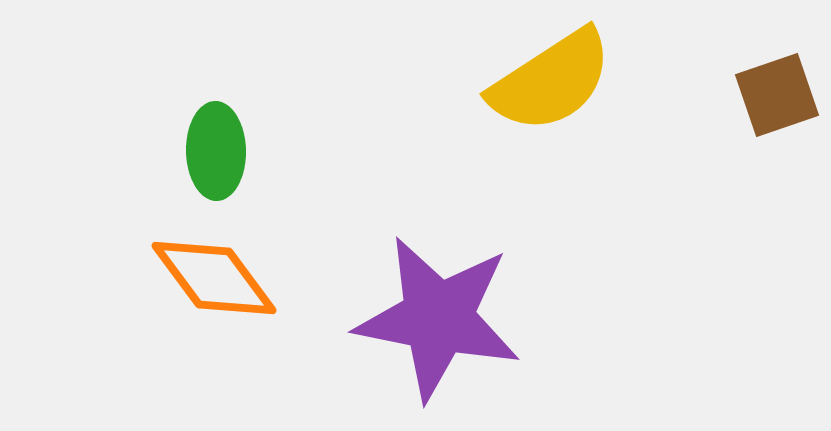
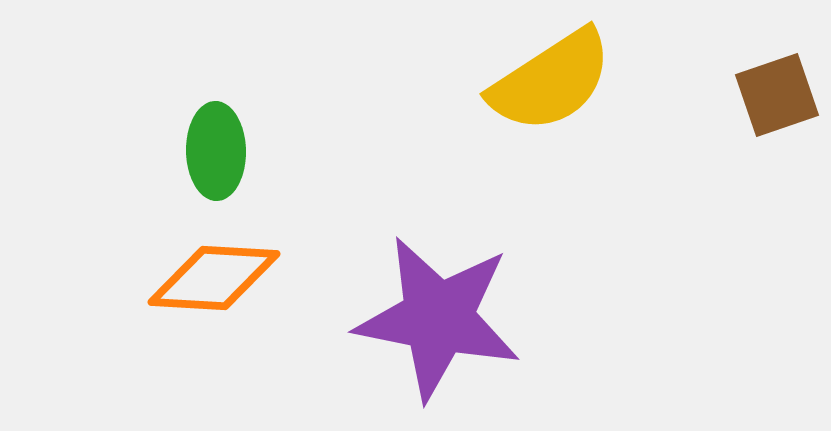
orange diamond: rotated 50 degrees counterclockwise
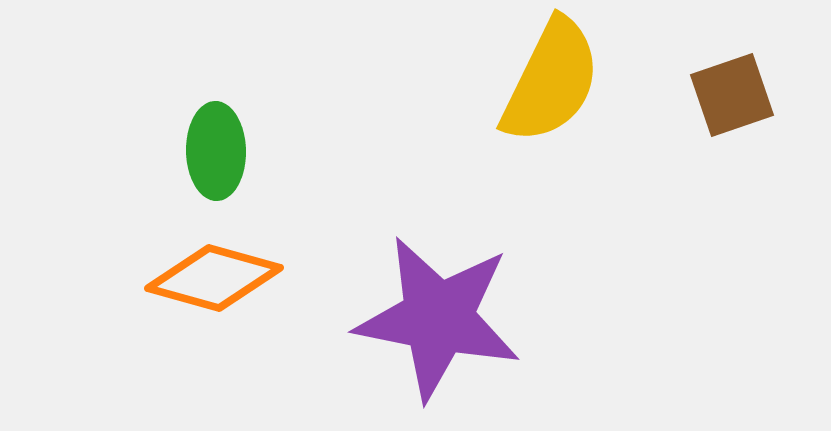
yellow semicircle: rotated 31 degrees counterclockwise
brown square: moved 45 px left
orange diamond: rotated 12 degrees clockwise
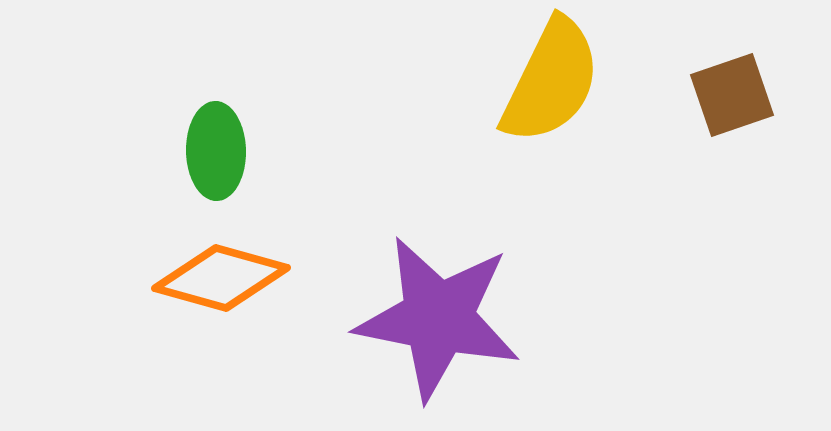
orange diamond: moved 7 px right
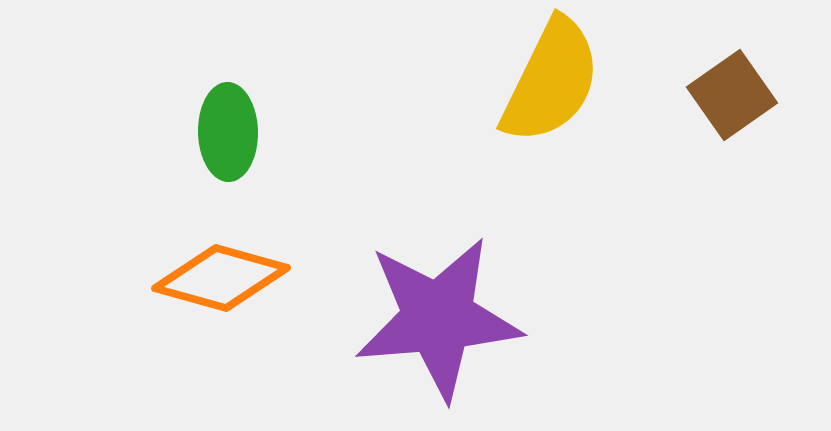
brown square: rotated 16 degrees counterclockwise
green ellipse: moved 12 px right, 19 px up
purple star: rotated 16 degrees counterclockwise
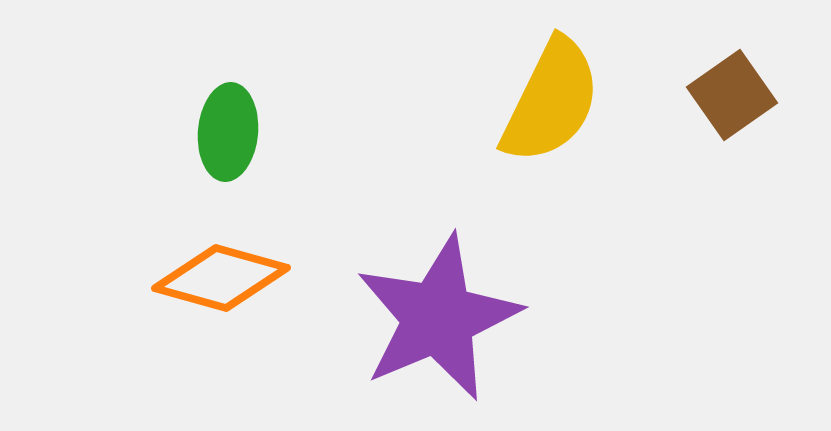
yellow semicircle: moved 20 px down
green ellipse: rotated 6 degrees clockwise
purple star: rotated 18 degrees counterclockwise
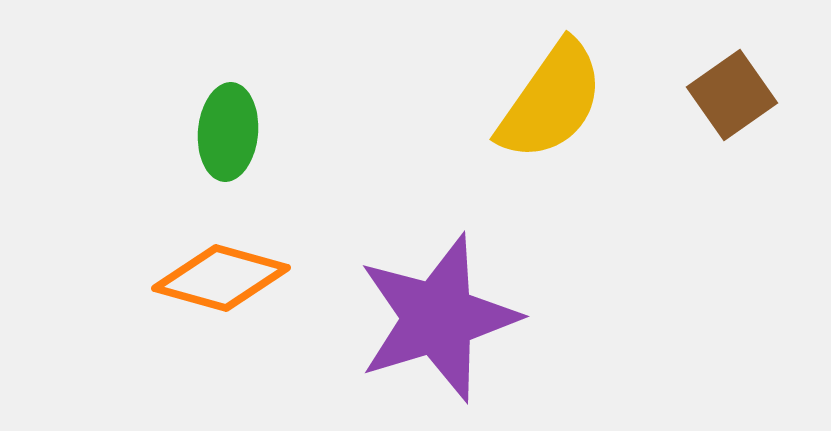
yellow semicircle: rotated 9 degrees clockwise
purple star: rotated 6 degrees clockwise
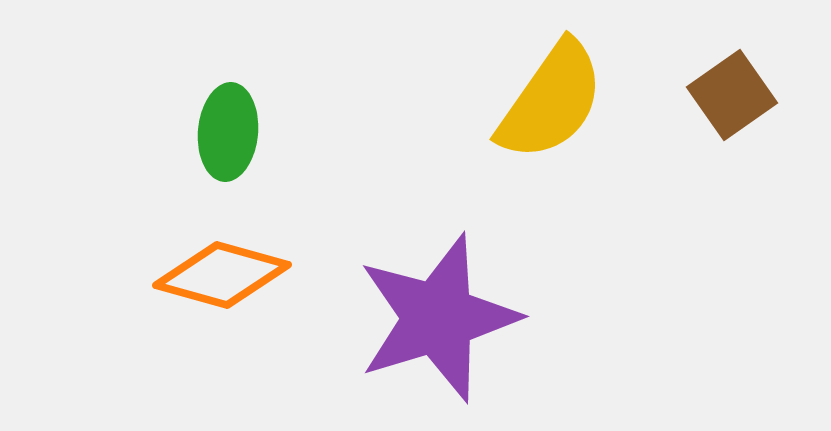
orange diamond: moved 1 px right, 3 px up
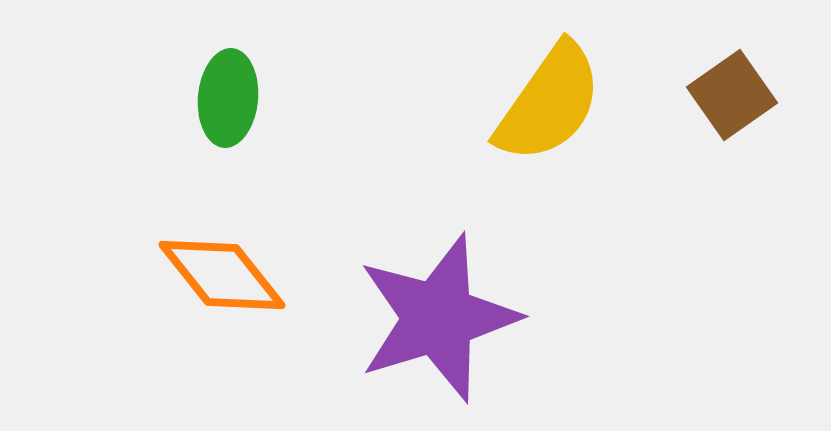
yellow semicircle: moved 2 px left, 2 px down
green ellipse: moved 34 px up
orange diamond: rotated 36 degrees clockwise
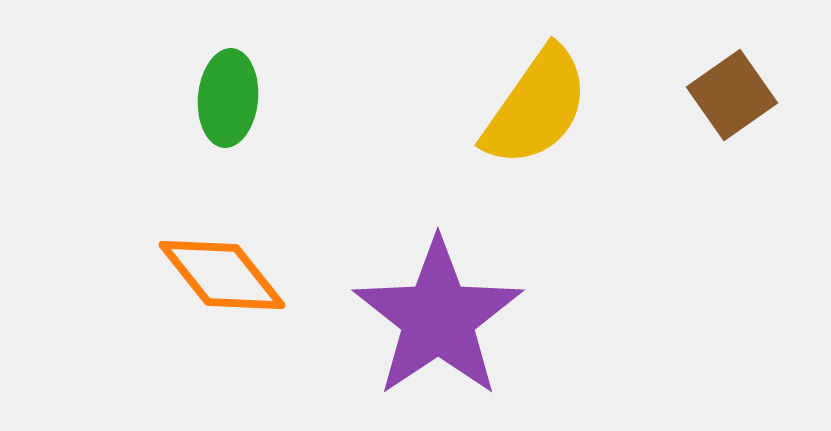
yellow semicircle: moved 13 px left, 4 px down
purple star: rotated 17 degrees counterclockwise
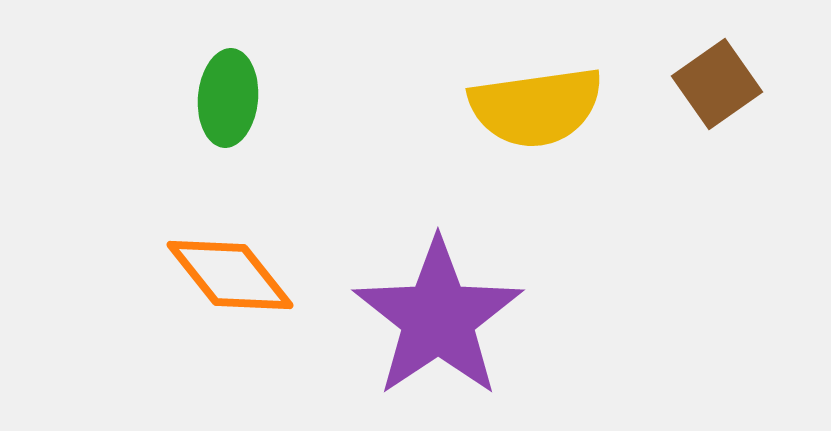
brown square: moved 15 px left, 11 px up
yellow semicircle: rotated 47 degrees clockwise
orange diamond: moved 8 px right
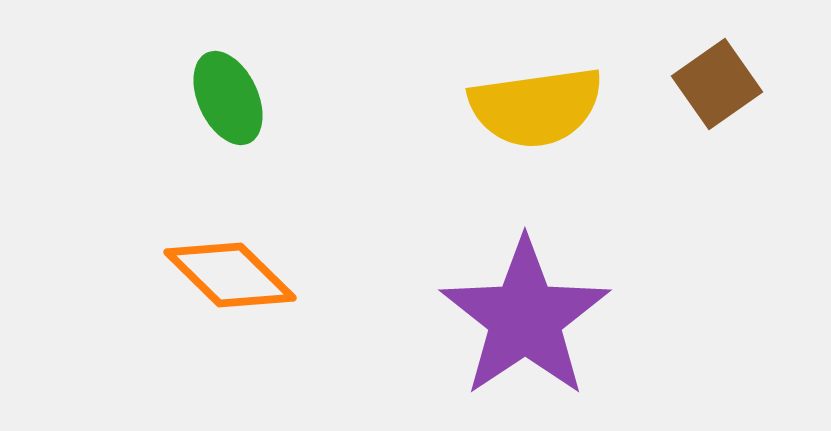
green ellipse: rotated 30 degrees counterclockwise
orange diamond: rotated 7 degrees counterclockwise
purple star: moved 87 px right
